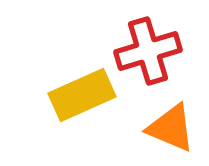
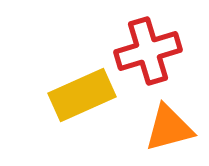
orange triangle: moved 2 px left; rotated 38 degrees counterclockwise
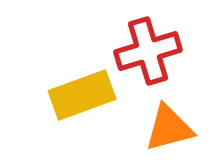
yellow rectangle: rotated 4 degrees clockwise
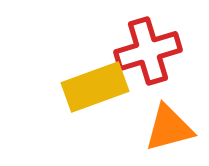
yellow rectangle: moved 13 px right, 8 px up
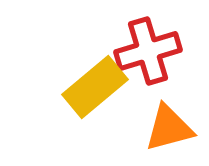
yellow rectangle: rotated 20 degrees counterclockwise
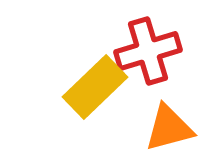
yellow rectangle: rotated 4 degrees counterclockwise
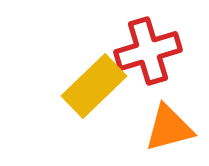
yellow rectangle: moved 1 px left, 1 px up
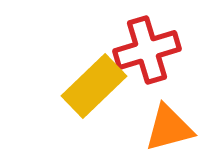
red cross: moved 1 px left, 1 px up
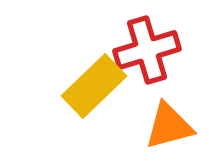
orange triangle: moved 2 px up
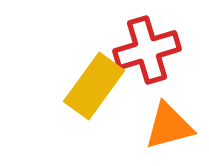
yellow rectangle: rotated 10 degrees counterclockwise
